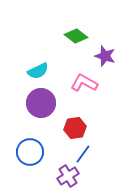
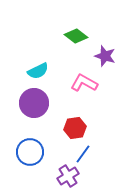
purple circle: moved 7 px left
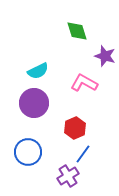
green diamond: moved 1 px right, 5 px up; rotated 35 degrees clockwise
red hexagon: rotated 15 degrees counterclockwise
blue circle: moved 2 px left
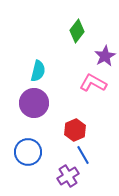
green diamond: rotated 55 degrees clockwise
purple star: rotated 25 degrees clockwise
cyan semicircle: rotated 50 degrees counterclockwise
pink L-shape: moved 9 px right
red hexagon: moved 2 px down
blue line: moved 1 px down; rotated 66 degrees counterclockwise
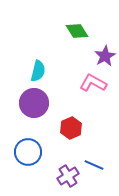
green diamond: rotated 70 degrees counterclockwise
red hexagon: moved 4 px left, 2 px up
blue line: moved 11 px right, 10 px down; rotated 36 degrees counterclockwise
